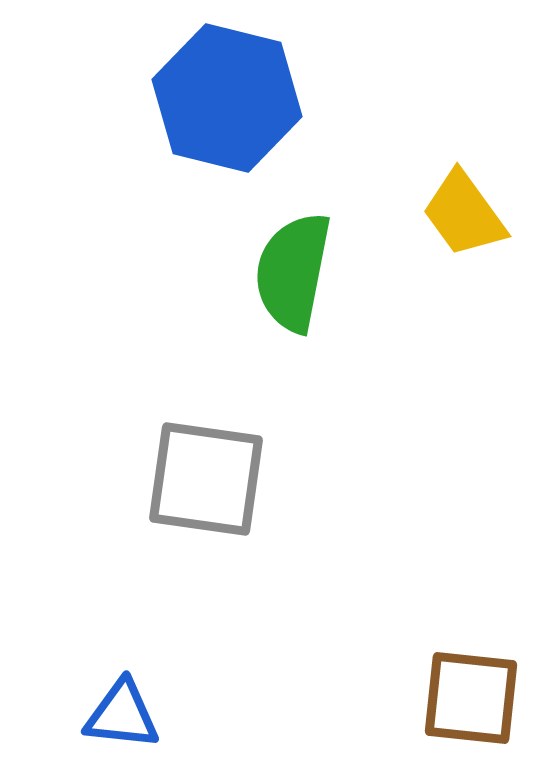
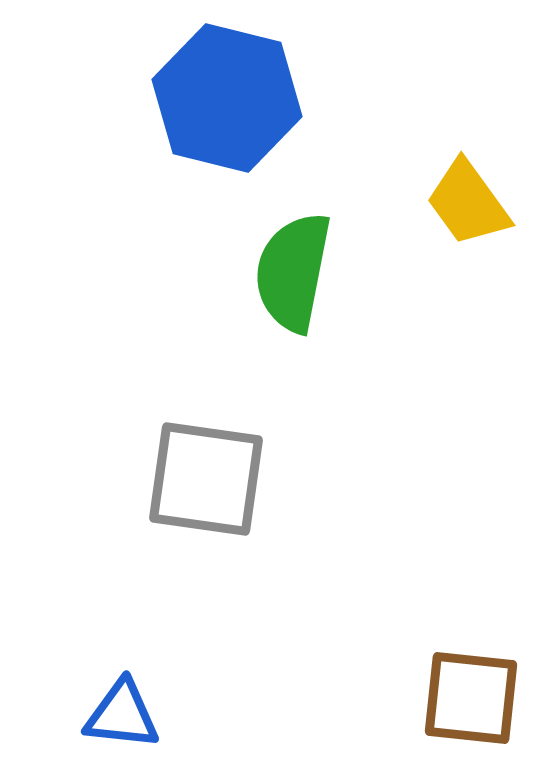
yellow trapezoid: moved 4 px right, 11 px up
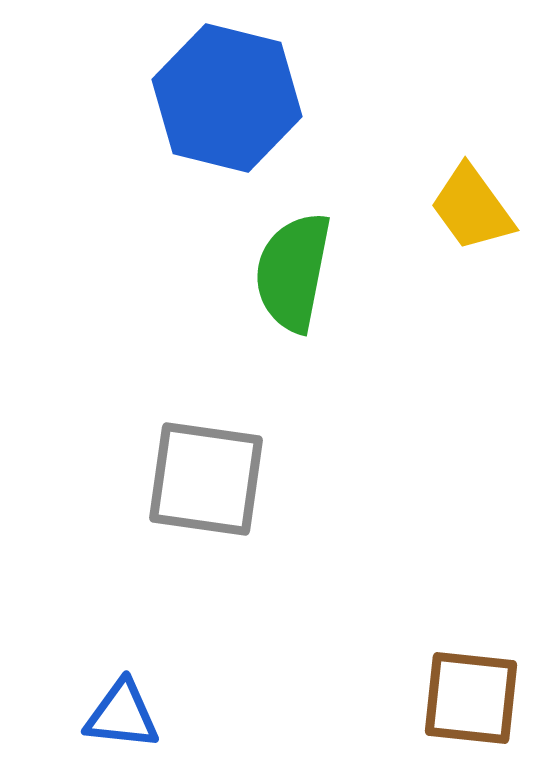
yellow trapezoid: moved 4 px right, 5 px down
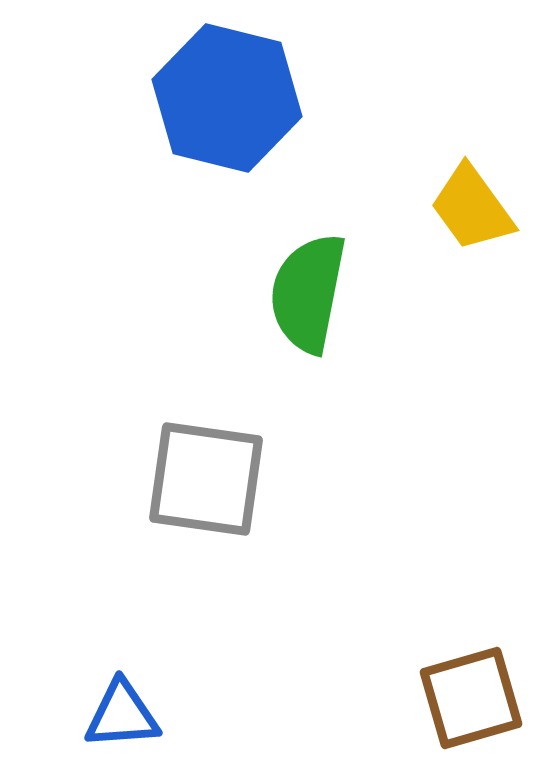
green semicircle: moved 15 px right, 21 px down
brown square: rotated 22 degrees counterclockwise
blue triangle: rotated 10 degrees counterclockwise
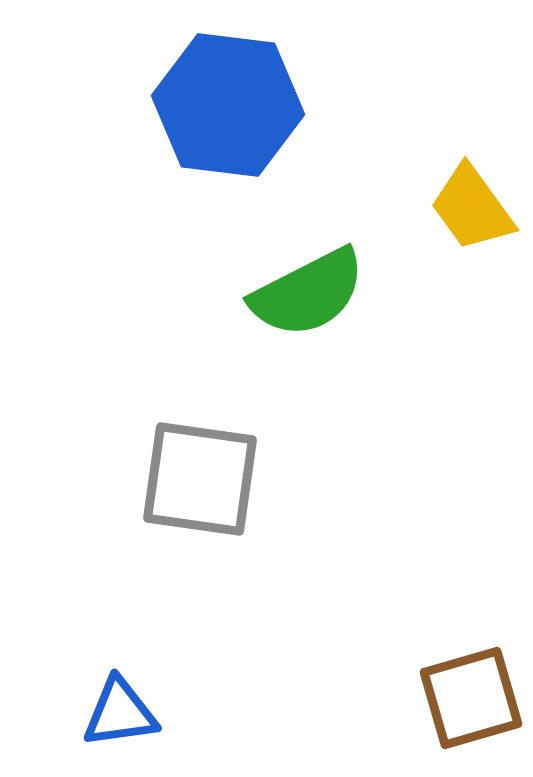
blue hexagon: moved 1 px right, 7 px down; rotated 7 degrees counterclockwise
green semicircle: rotated 128 degrees counterclockwise
gray square: moved 6 px left
blue triangle: moved 2 px left, 2 px up; rotated 4 degrees counterclockwise
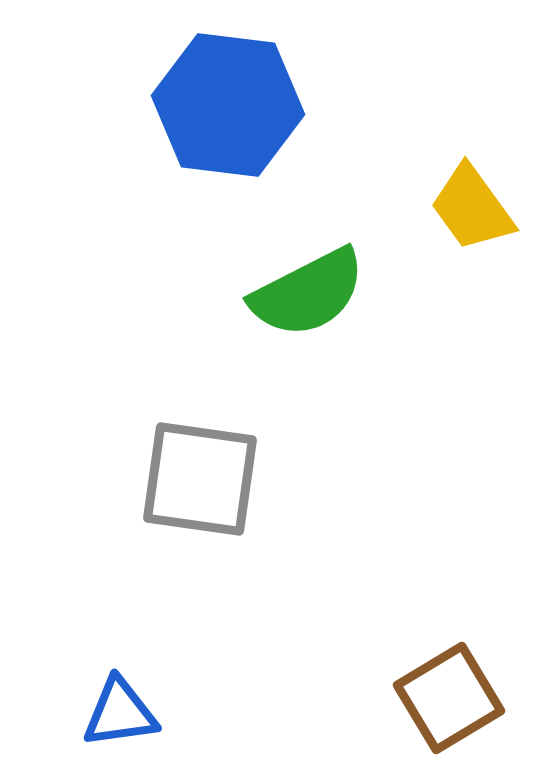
brown square: moved 22 px left; rotated 15 degrees counterclockwise
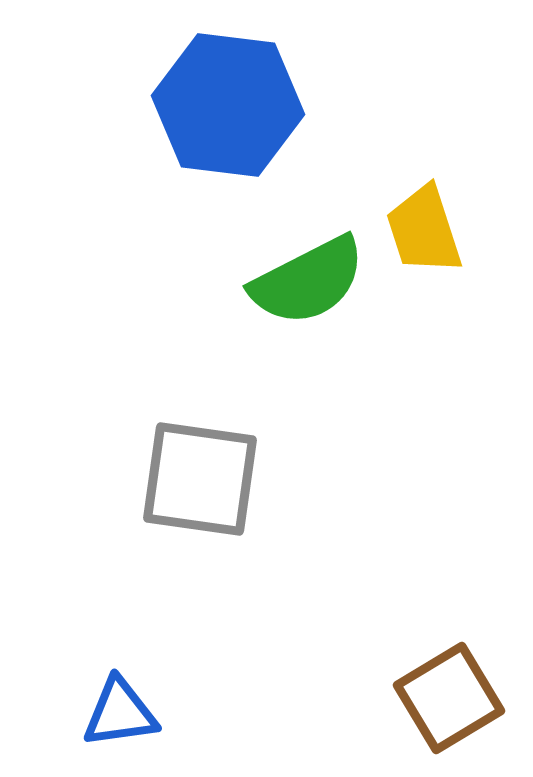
yellow trapezoid: moved 48 px left, 22 px down; rotated 18 degrees clockwise
green semicircle: moved 12 px up
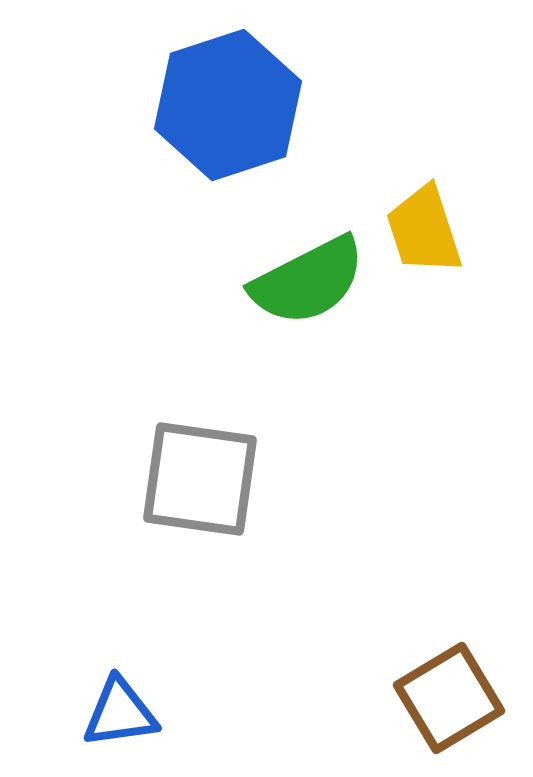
blue hexagon: rotated 25 degrees counterclockwise
